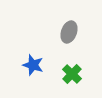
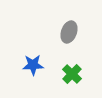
blue star: rotated 20 degrees counterclockwise
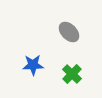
gray ellipse: rotated 65 degrees counterclockwise
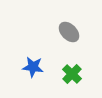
blue star: moved 2 px down; rotated 10 degrees clockwise
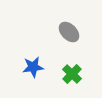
blue star: rotated 15 degrees counterclockwise
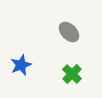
blue star: moved 12 px left, 2 px up; rotated 15 degrees counterclockwise
